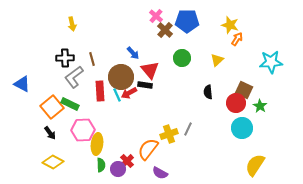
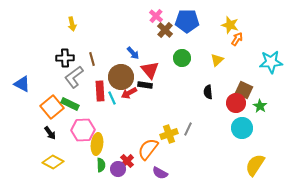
cyan line: moved 5 px left, 3 px down
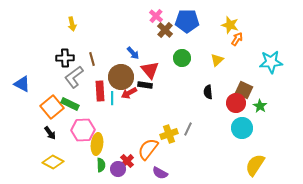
cyan line: rotated 24 degrees clockwise
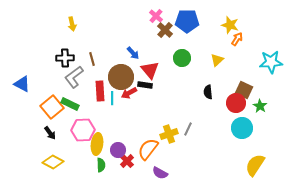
purple circle: moved 19 px up
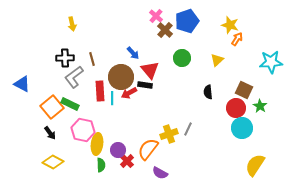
blue pentagon: rotated 20 degrees counterclockwise
red circle: moved 5 px down
pink hexagon: rotated 15 degrees clockwise
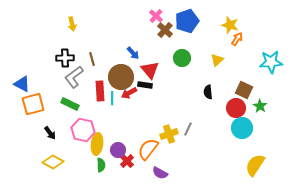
orange square: moved 19 px left, 3 px up; rotated 25 degrees clockwise
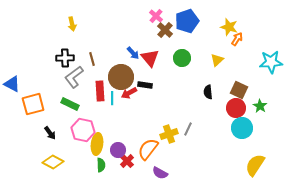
yellow star: moved 1 px left, 2 px down
red triangle: moved 12 px up
blue triangle: moved 10 px left
brown square: moved 5 px left
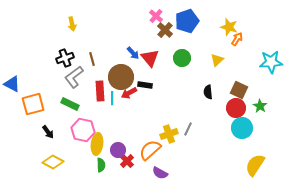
black cross: rotated 18 degrees counterclockwise
black arrow: moved 2 px left, 1 px up
orange semicircle: moved 2 px right, 1 px down; rotated 10 degrees clockwise
